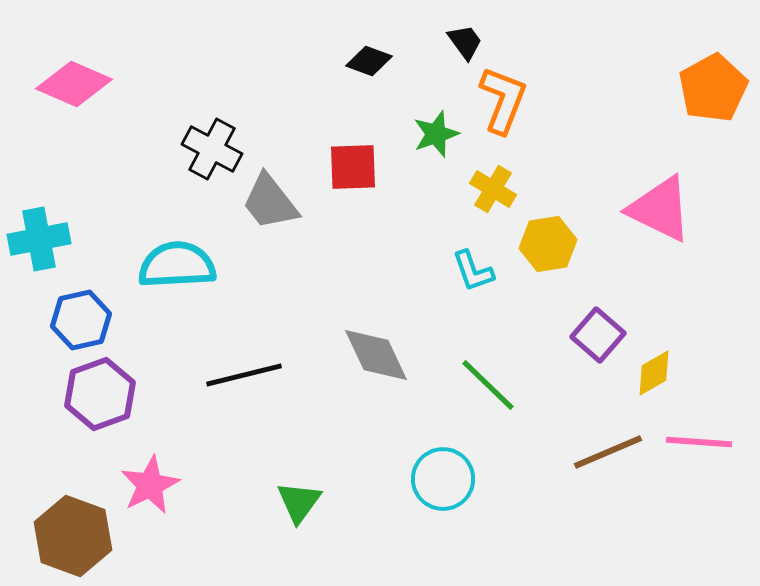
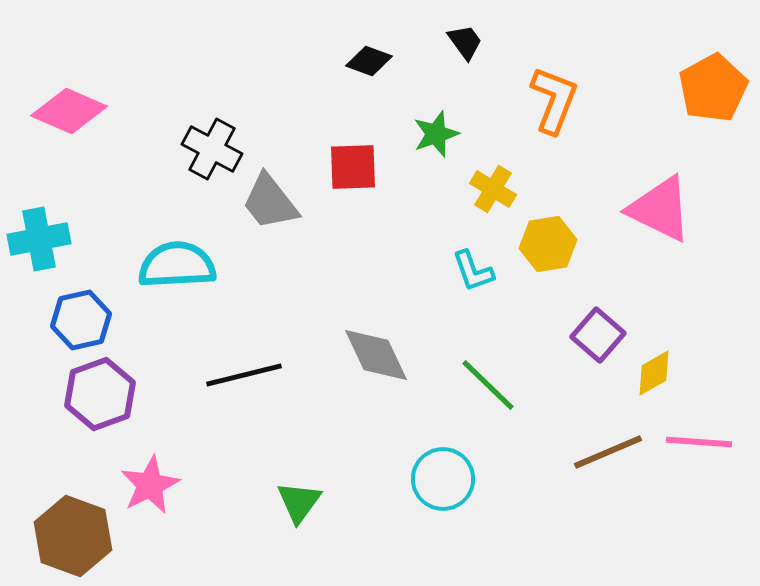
pink diamond: moved 5 px left, 27 px down
orange L-shape: moved 51 px right
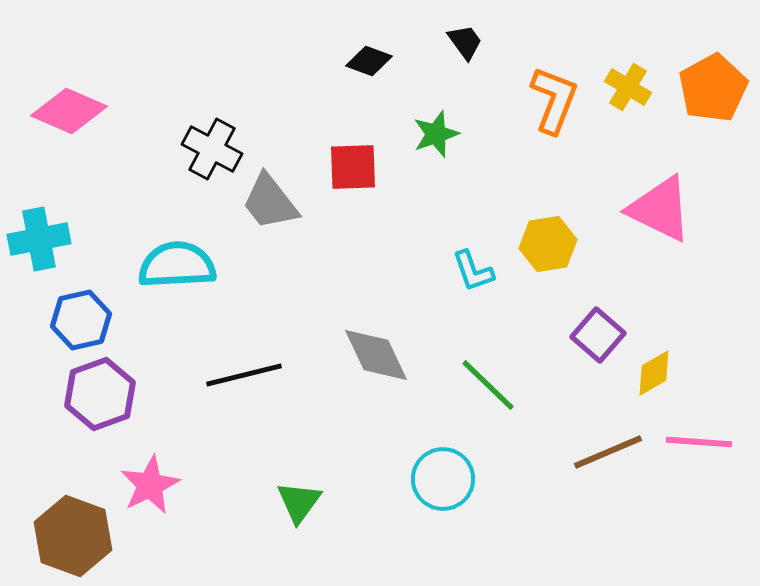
yellow cross: moved 135 px right, 102 px up
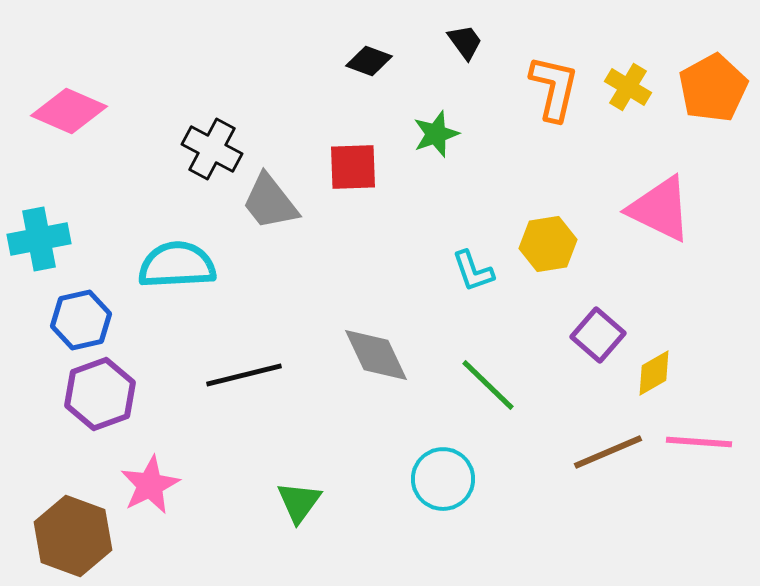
orange L-shape: moved 12 px up; rotated 8 degrees counterclockwise
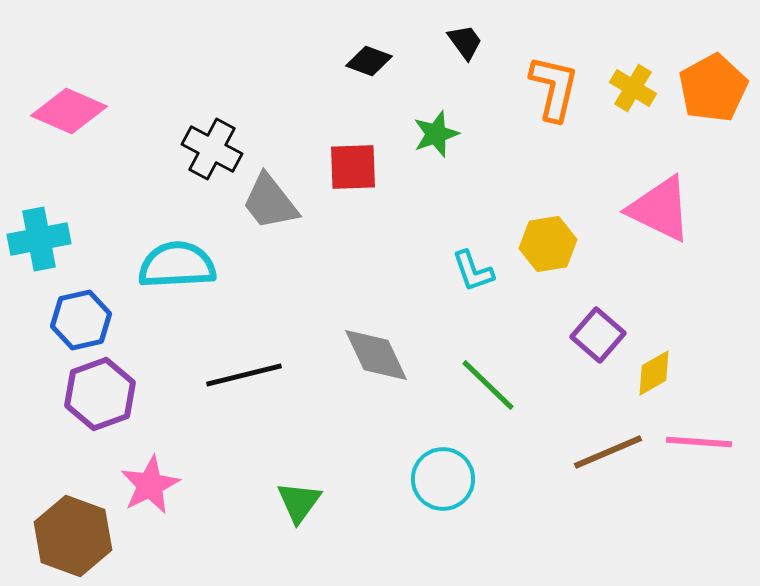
yellow cross: moved 5 px right, 1 px down
